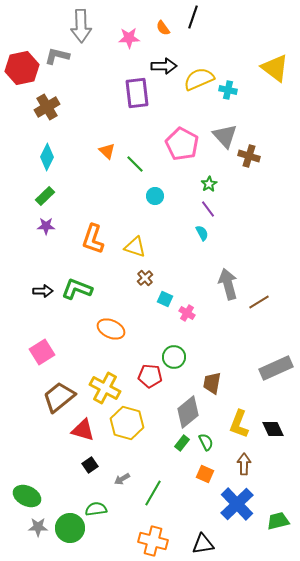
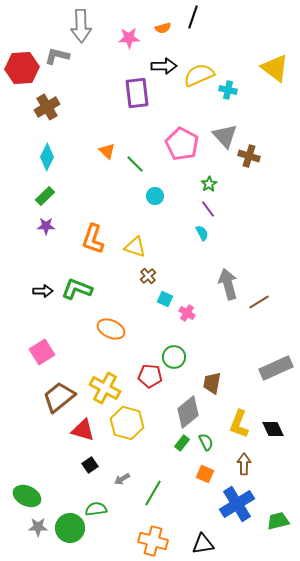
orange semicircle at (163, 28): rotated 70 degrees counterclockwise
red hexagon at (22, 68): rotated 8 degrees clockwise
yellow semicircle at (199, 79): moved 4 px up
brown cross at (145, 278): moved 3 px right, 2 px up
blue cross at (237, 504): rotated 12 degrees clockwise
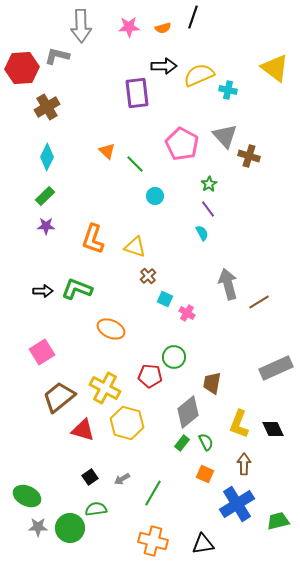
pink star at (129, 38): moved 11 px up
black square at (90, 465): moved 12 px down
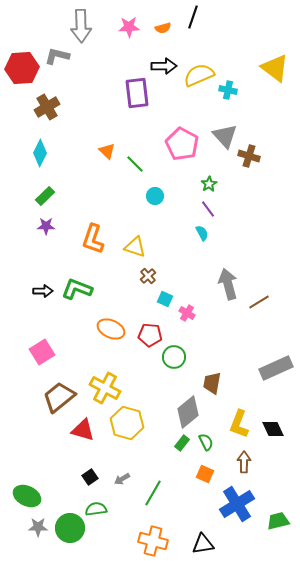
cyan diamond at (47, 157): moved 7 px left, 4 px up
red pentagon at (150, 376): moved 41 px up
brown arrow at (244, 464): moved 2 px up
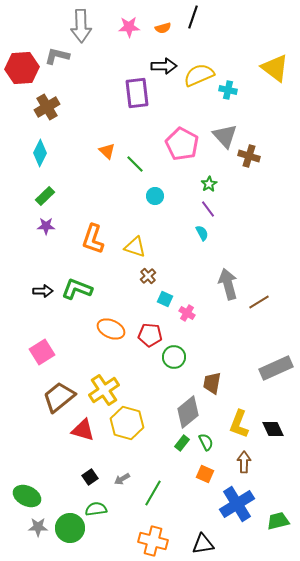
yellow cross at (105, 388): moved 1 px left, 2 px down; rotated 28 degrees clockwise
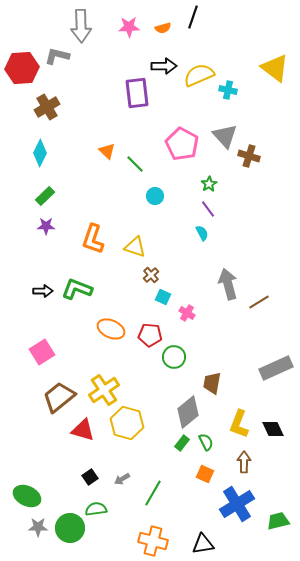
brown cross at (148, 276): moved 3 px right, 1 px up
cyan square at (165, 299): moved 2 px left, 2 px up
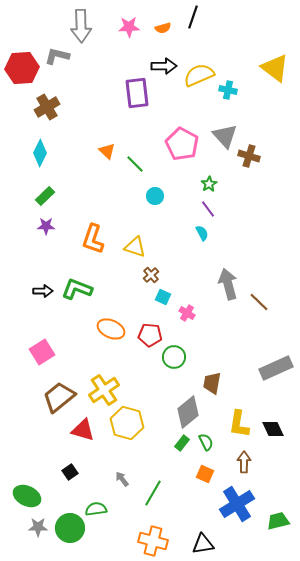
brown line at (259, 302): rotated 75 degrees clockwise
yellow L-shape at (239, 424): rotated 12 degrees counterclockwise
black square at (90, 477): moved 20 px left, 5 px up
gray arrow at (122, 479): rotated 84 degrees clockwise
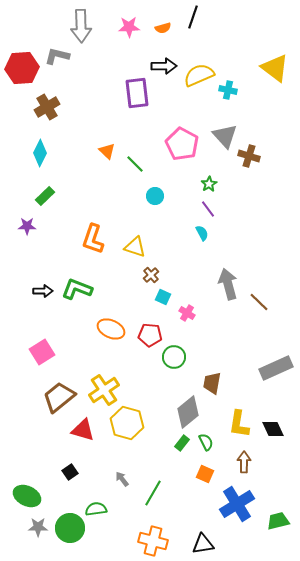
purple star at (46, 226): moved 19 px left
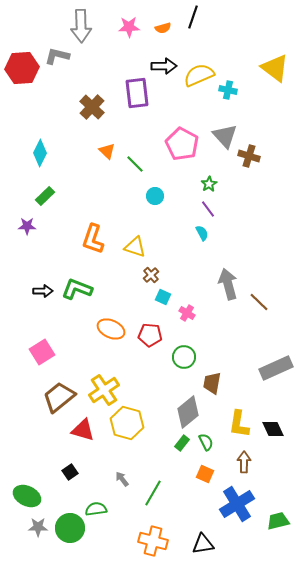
brown cross at (47, 107): moved 45 px right; rotated 15 degrees counterclockwise
green circle at (174, 357): moved 10 px right
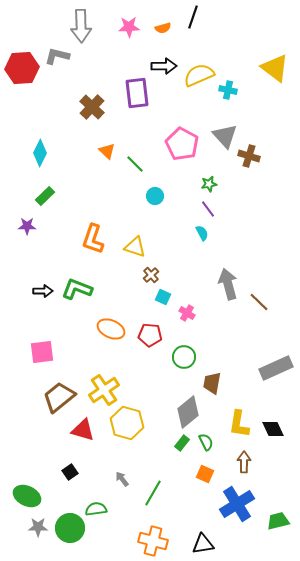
green star at (209, 184): rotated 21 degrees clockwise
pink square at (42, 352): rotated 25 degrees clockwise
